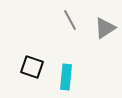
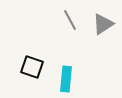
gray triangle: moved 2 px left, 4 px up
cyan rectangle: moved 2 px down
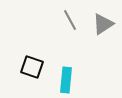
cyan rectangle: moved 1 px down
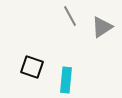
gray line: moved 4 px up
gray triangle: moved 1 px left, 3 px down
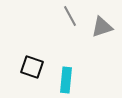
gray triangle: rotated 15 degrees clockwise
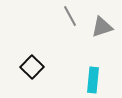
black square: rotated 25 degrees clockwise
cyan rectangle: moved 27 px right
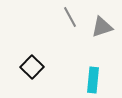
gray line: moved 1 px down
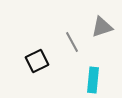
gray line: moved 2 px right, 25 px down
black square: moved 5 px right, 6 px up; rotated 20 degrees clockwise
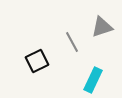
cyan rectangle: rotated 20 degrees clockwise
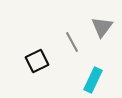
gray triangle: rotated 35 degrees counterclockwise
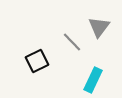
gray triangle: moved 3 px left
gray line: rotated 15 degrees counterclockwise
